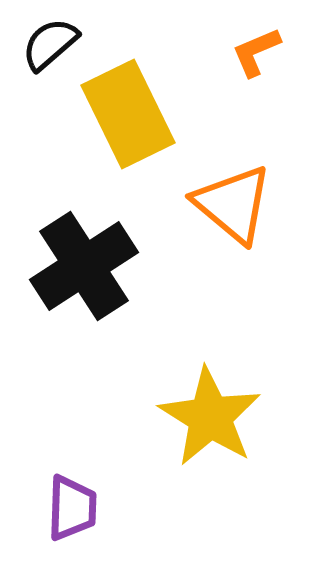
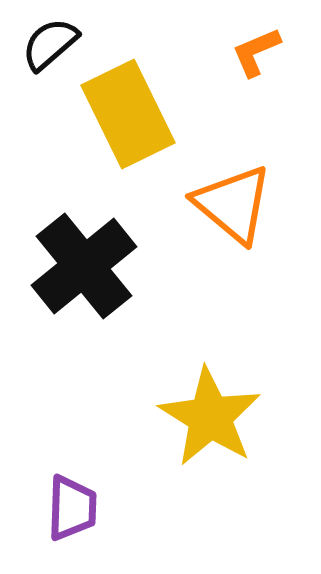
black cross: rotated 6 degrees counterclockwise
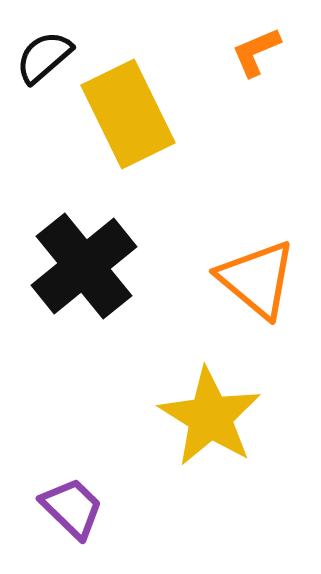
black semicircle: moved 6 px left, 13 px down
orange triangle: moved 24 px right, 75 px down
purple trapezoid: rotated 48 degrees counterclockwise
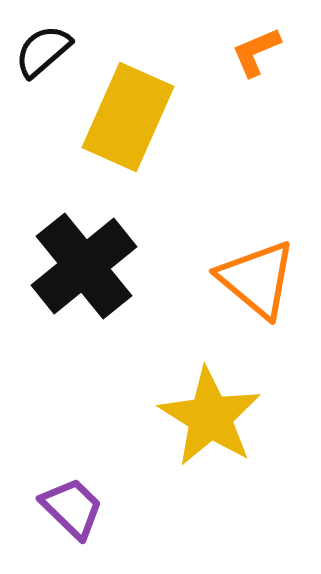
black semicircle: moved 1 px left, 6 px up
yellow rectangle: moved 3 px down; rotated 50 degrees clockwise
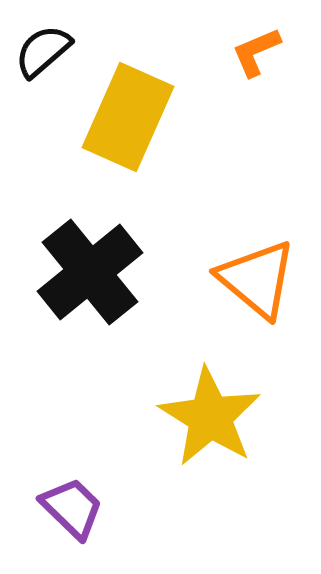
black cross: moved 6 px right, 6 px down
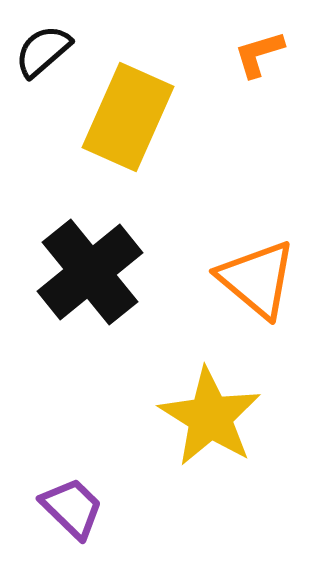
orange L-shape: moved 3 px right, 2 px down; rotated 6 degrees clockwise
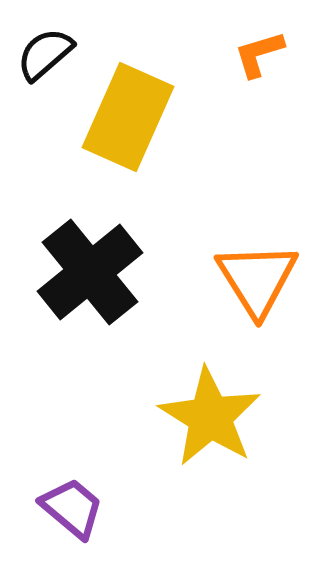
black semicircle: moved 2 px right, 3 px down
orange triangle: rotated 18 degrees clockwise
purple trapezoid: rotated 4 degrees counterclockwise
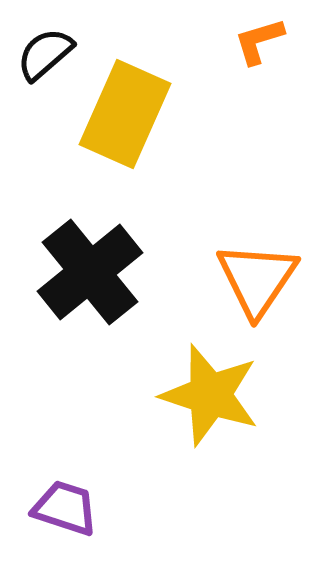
orange L-shape: moved 13 px up
yellow rectangle: moved 3 px left, 3 px up
orange triangle: rotated 6 degrees clockwise
yellow star: moved 22 px up; rotated 14 degrees counterclockwise
purple trapezoid: moved 7 px left; rotated 22 degrees counterclockwise
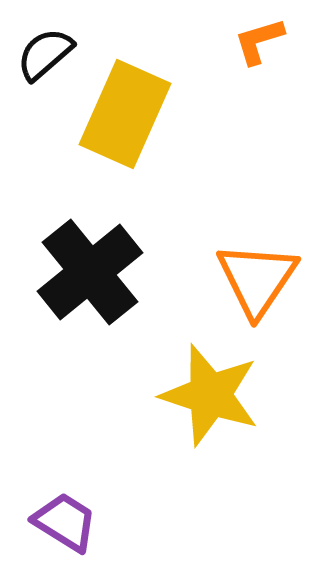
purple trapezoid: moved 14 px down; rotated 14 degrees clockwise
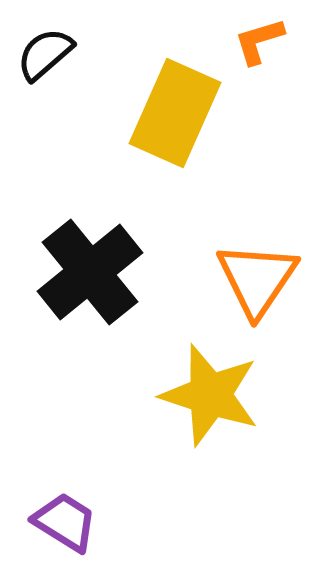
yellow rectangle: moved 50 px right, 1 px up
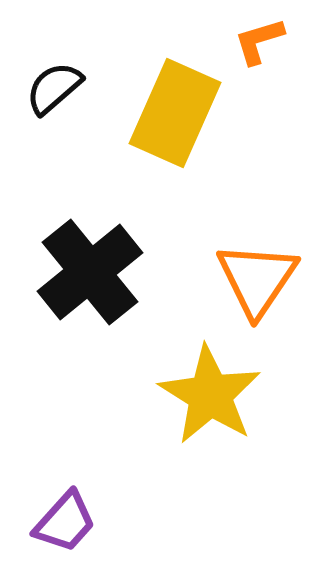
black semicircle: moved 9 px right, 34 px down
yellow star: rotated 14 degrees clockwise
purple trapezoid: rotated 100 degrees clockwise
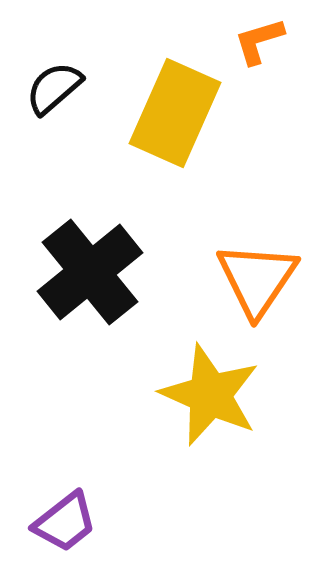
yellow star: rotated 8 degrees counterclockwise
purple trapezoid: rotated 10 degrees clockwise
